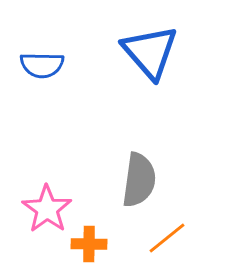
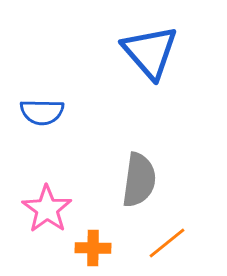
blue semicircle: moved 47 px down
orange line: moved 5 px down
orange cross: moved 4 px right, 4 px down
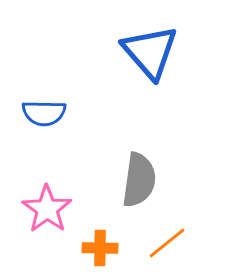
blue semicircle: moved 2 px right, 1 px down
orange cross: moved 7 px right
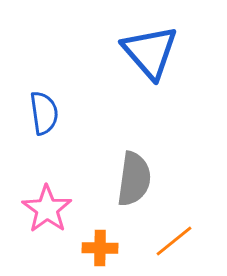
blue semicircle: rotated 99 degrees counterclockwise
gray semicircle: moved 5 px left, 1 px up
orange line: moved 7 px right, 2 px up
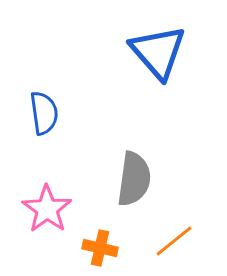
blue triangle: moved 8 px right
orange cross: rotated 12 degrees clockwise
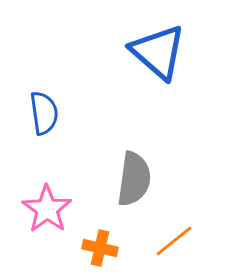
blue triangle: rotated 8 degrees counterclockwise
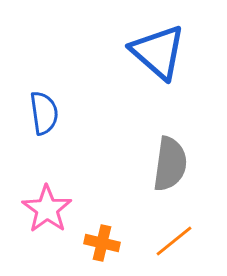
gray semicircle: moved 36 px right, 15 px up
orange cross: moved 2 px right, 5 px up
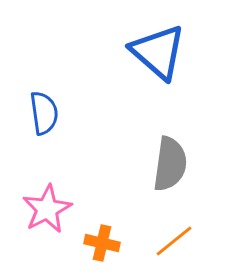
pink star: rotated 9 degrees clockwise
